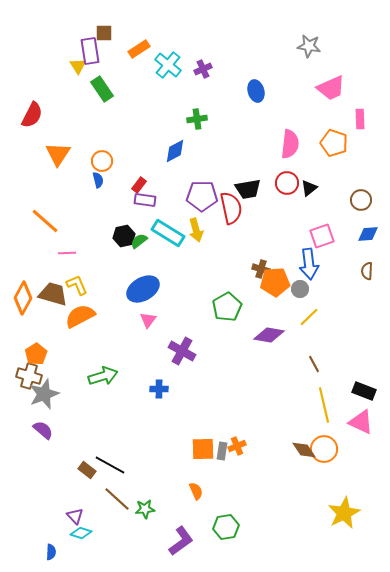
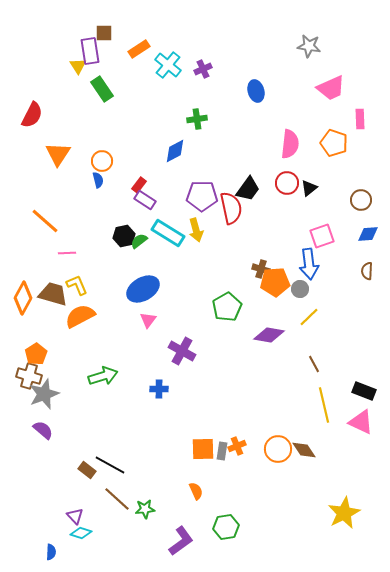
black trapezoid at (248, 189): rotated 44 degrees counterclockwise
purple rectangle at (145, 200): rotated 25 degrees clockwise
orange circle at (324, 449): moved 46 px left
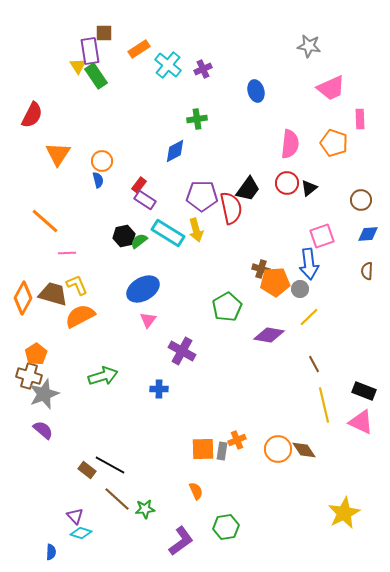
green rectangle at (102, 89): moved 6 px left, 13 px up
orange cross at (237, 446): moved 6 px up
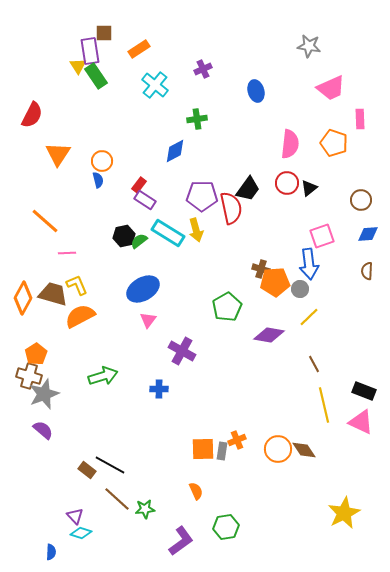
cyan cross at (168, 65): moved 13 px left, 20 px down
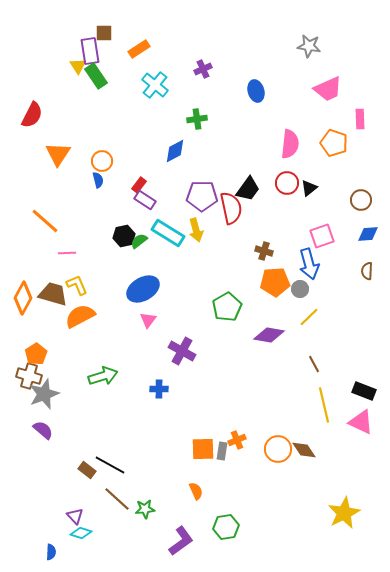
pink trapezoid at (331, 88): moved 3 px left, 1 px down
blue arrow at (309, 264): rotated 8 degrees counterclockwise
brown cross at (261, 269): moved 3 px right, 18 px up
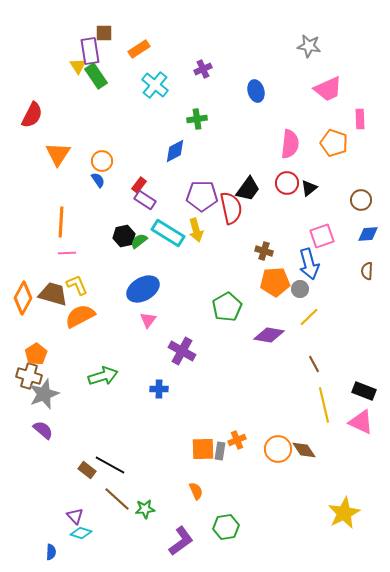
blue semicircle at (98, 180): rotated 21 degrees counterclockwise
orange line at (45, 221): moved 16 px right, 1 px down; rotated 52 degrees clockwise
gray rectangle at (222, 451): moved 2 px left
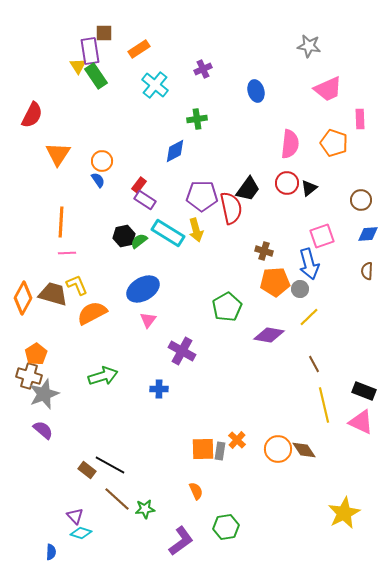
orange semicircle at (80, 316): moved 12 px right, 3 px up
orange cross at (237, 440): rotated 24 degrees counterclockwise
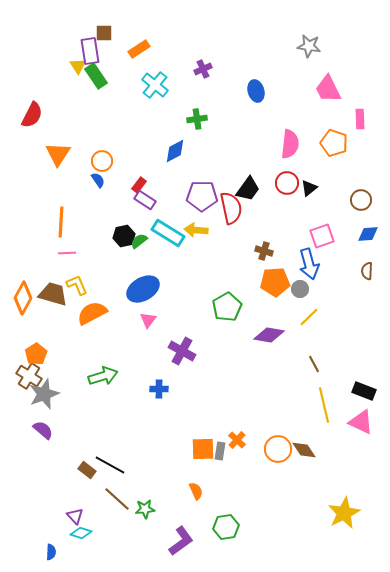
pink trapezoid at (328, 89): rotated 88 degrees clockwise
yellow arrow at (196, 230): rotated 110 degrees clockwise
brown cross at (29, 376): rotated 15 degrees clockwise
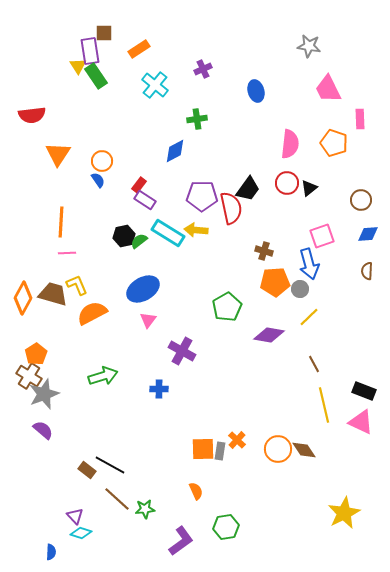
red semicircle at (32, 115): rotated 56 degrees clockwise
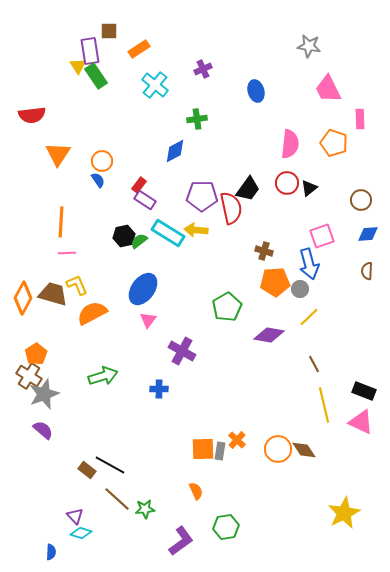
brown square at (104, 33): moved 5 px right, 2 px up
blue ellipse at (143, 289): rotated 24 degrees counterclockwise
